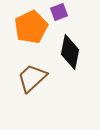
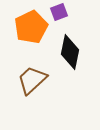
brown trapezoid: moved 2 px down
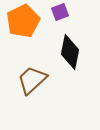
purple square: moved 1 px right
orange pentagon: moved 8 px left, 6 px up
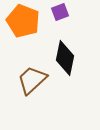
orange pentagon: rotated 24 degrees counterclockwise
black diamond: moved 5 px left, 6 px down
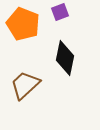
orange pentagon: moved 3 px down
brown trapezoid: moved 7 px left, 5 px down
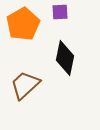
purple square: rotated 18 degrees clockwise
orange pentagon: rotated 20 degrees clockwise
